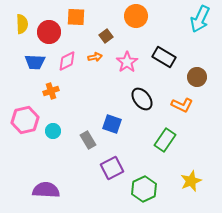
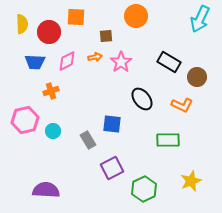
brown square: rotated 32 degrees clockwise
black rectangle: moved 5 px right, 5 px down
pink star: moved 6 px left
blue square: rotated 12 degrees counterclockwise
green rectangle: moved 3 px right; rotated 55 degrees clockwise
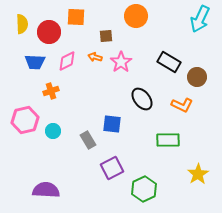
orange arrow: rotated 152 degrees counterclockwise
yellow star: moved 7 px right, 7 px up; rotated 10 degrees counterclockwise
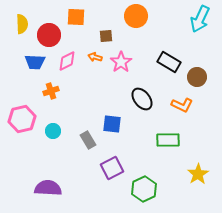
red circle: moved 3 px down
pink hexagon: moved 3 px left, 1 px up
purple semicircle: moved 2 px right, 2 px up
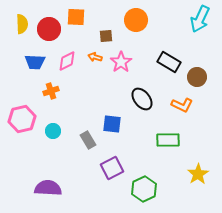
orange circle: moved 4 px down
red circle: moved 6 px up
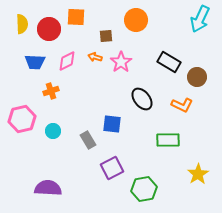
green hexagon: rotated 15 degrees clockwise
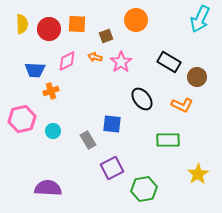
orange square: moved 1 px right, 7 px down
brown square: rotated 16 degrees counterclockwise
blue trapezoid: moved 8 px down
